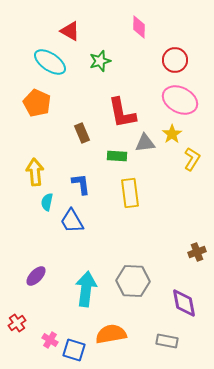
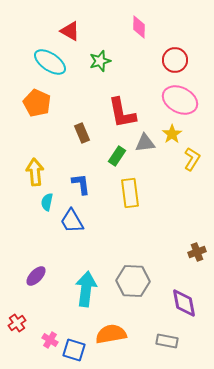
green rectangle: rotated 60 degrees counterclockwise
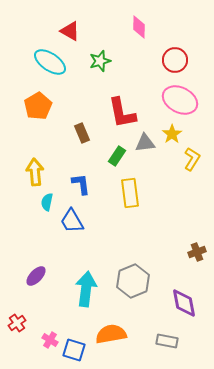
orange pentagon: moved 1 px right, 3 px down; rotated 16 degrees clockwise
gray hexagon: rotated 24 degrees counterclockwise
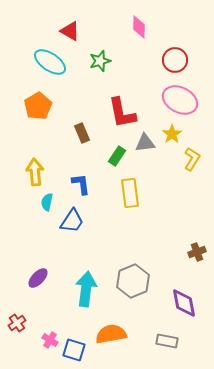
blue trapezoid: rotated 116 degrees counterclockwise
purple ellipse: moved 2 px right, 2 px down
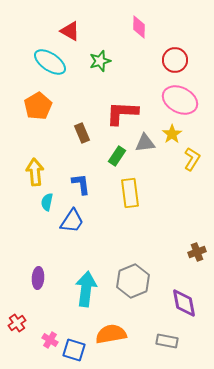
red L-shape: rotated 104 degrees clockwise
purple ellipse: rotated 40 degrees counterclockwise
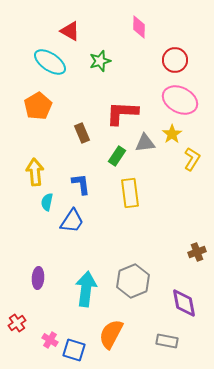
orange semicircle: rotated 52 degrees counterclockwise
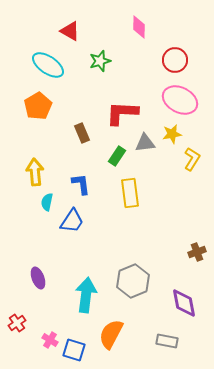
cyan ellipse: moved 2 px left, 3 px down
yellow star: rotated 24 degrees clockwise
purple ellipse: rotated 25 degrees counterclockwise
cyan arrow: moved 6 px down
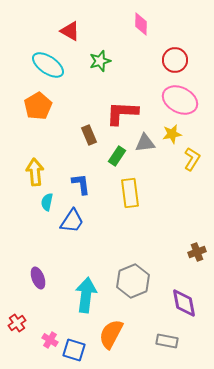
pink diamond: moved 2 px right, 3 px up
brown rectangle: moved 7 px right, 2 px down
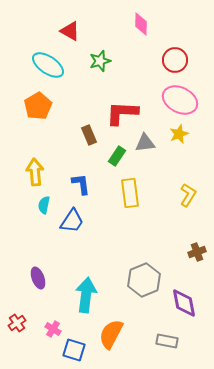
yellow star: moved 7 px right; rotated 12 degrees counterclockwise
yellow L-shape: moved 4 px left, 36 px down
cyan semicircle: moved 3 px left, 3 px down
gray hexagon: moved 11 px right, 1 px up
pink cross: moved 3 px right, 11 px up
